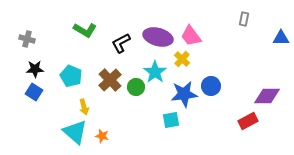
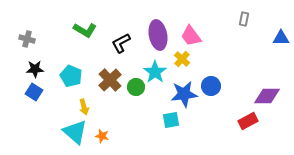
purple ellipse: moved 2 px up; rotated 64 degrees clockwise
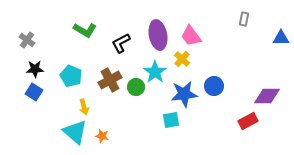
gray cross: moved 1 px down; rotated 21 degrees clockwise
brown cross: rotated 15 degrees clockwise
blue circle: moved 3 px right
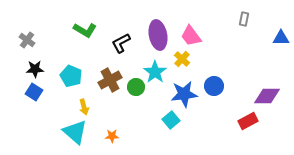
cyan square: rotated 30 degrees counterclockwise
orange star: moved 10 px right; rotated 16 degrees counterclockwise
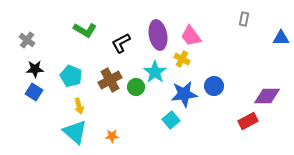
yellow cross: rotated 14 degrees counterclockwise
yellow arrow: moved 5 px left, 1 px up
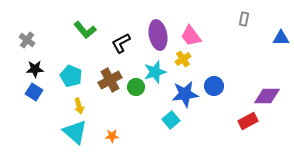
green L-shape: rotated 20 degrees clockwise
yellow cross: moved 1 px right; rotated 28 degrees clockwise
cyan star: rotated 20 degrees clockwise
blue star: moved 1 px right
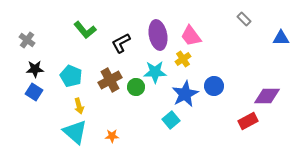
gray rectangle: rotated 56 degrees counterclockwise
cyan star: rotated 15 degrees clockwise
blue star: rotated 20 degrees counterclockwise
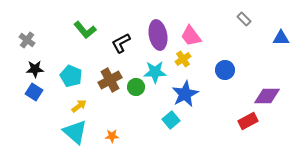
blue circle: moved 11 px right, 16 px up
yellow arrow: rotated 112 degrees counterclockwise
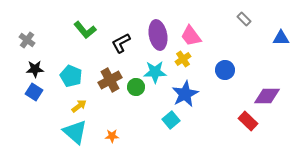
red rectangle: rotated 72 degrees clockwise
